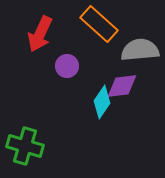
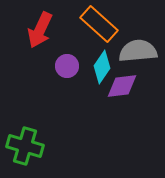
red arrow: moved 4 px up
gray semicircle: moved 2 px left, 1 px down
cyan diamond: moved 35 px up
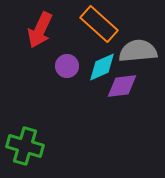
cyan diamond: rotated 32 degrees clockwise
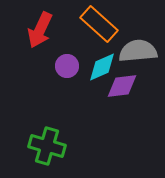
green cross: moved 22 px right
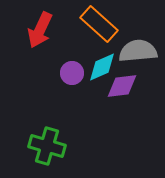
purple circle: moved 5 px right, 7 px down
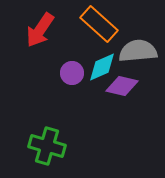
red arrow: rotated 9 degrees clockwise
purple diamond: rotated 20 degrees clockwise
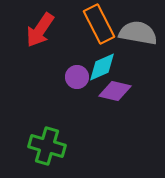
orange rectangle: rotated 21 degrees clockwise
gray semicircle: moved 18 px up; rotated 15 degrees clockwise
purple circle: moved 5 px right, 4 px down
purple diamond: moved 7 px left, 5 px down
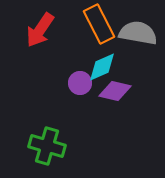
purple circle: moved 3 px right, 6 px down
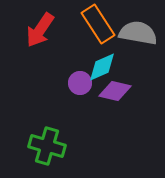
orange rectangle: moved 1 px left; rotated 6 degrees counterclockwise
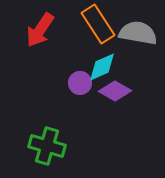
purple diamond: rotated 16 degrees clockwise
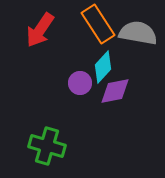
cyan diamond: moved 1 px right; rotated 24 degrees counterclockwise
purple diamond: rotated 40 degrees counterclockwise
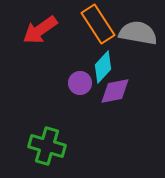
red arrow: rotated 21 degrees clockwise
